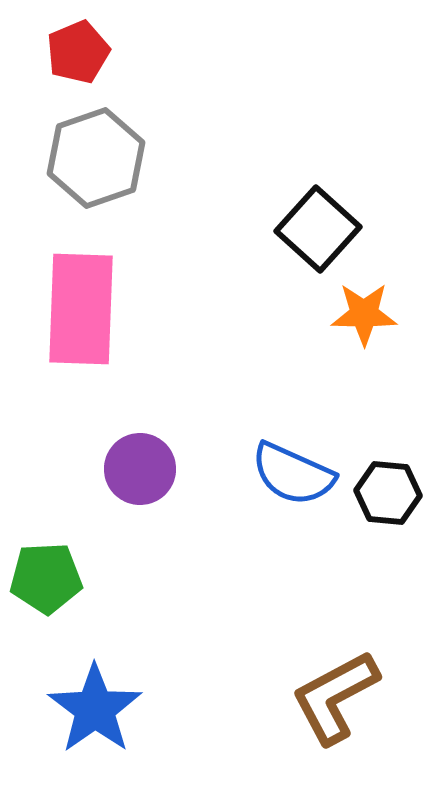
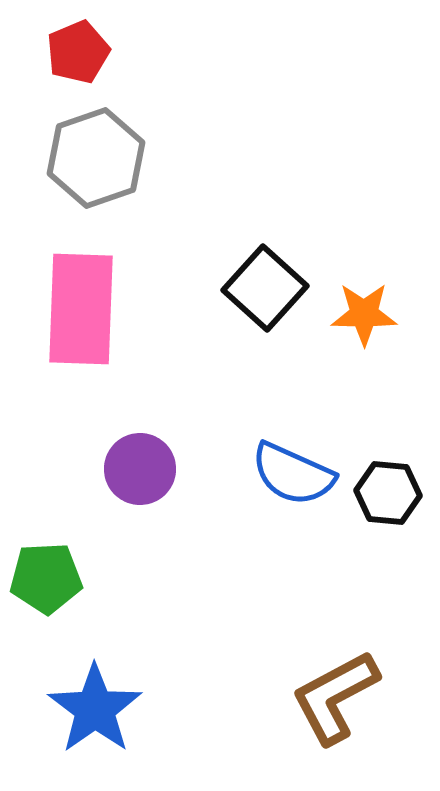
black square: moved 53 px left, 59 px down
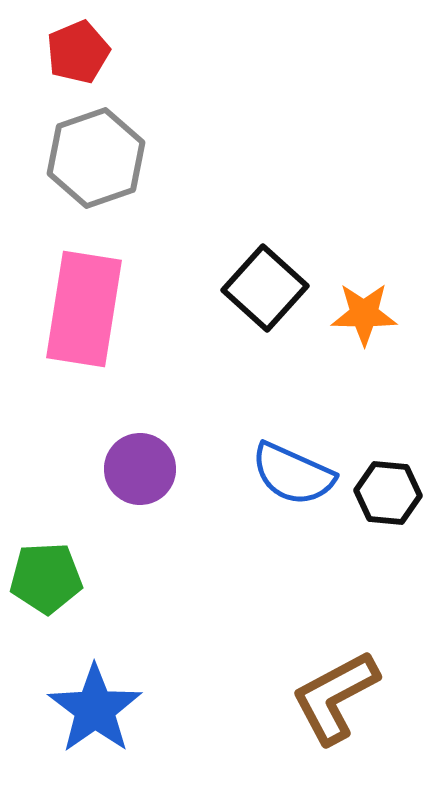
pink rectangle: moved 3 px right; rotated 7 degrees clockwise
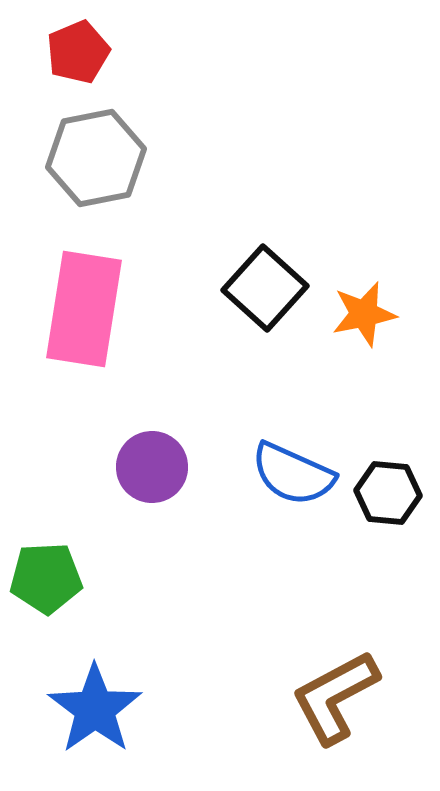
gray hexagon: rotated 8 degrees clockwise
orange star: rotated 12 degrees counterclockwise
purple circle: moved 12 px right, 2 px up
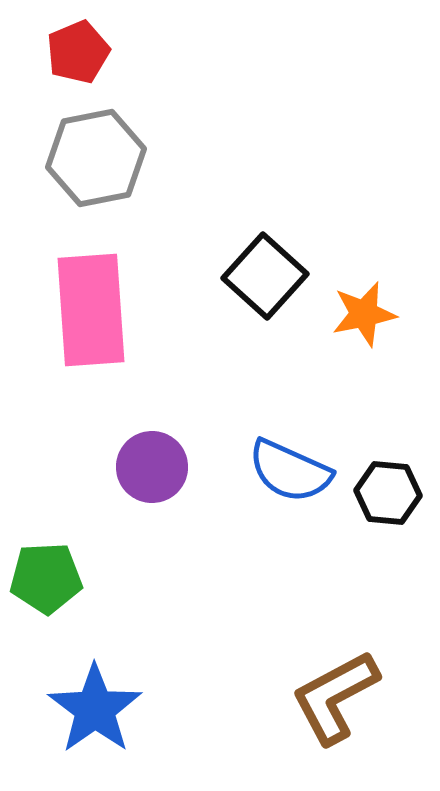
black square: moved 12 px up
pink rectangle: moved 7 px right, 1 px down; rotated 13 degrees counterclockwise
blue semicircle: moved 3 px left, 3 px up
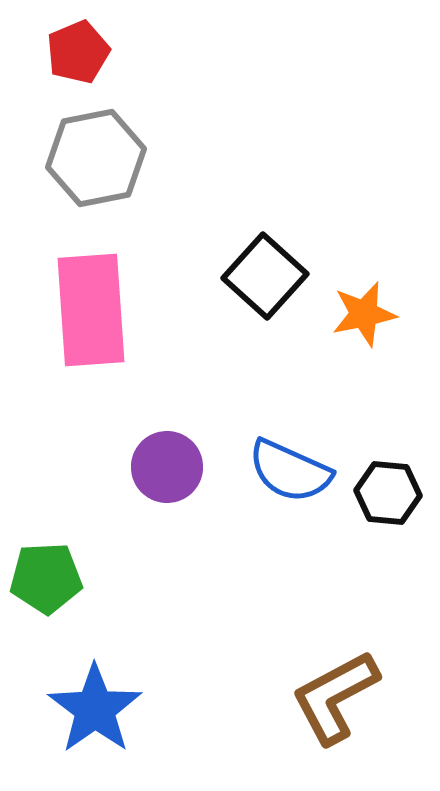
purple circle: moved 15 px right
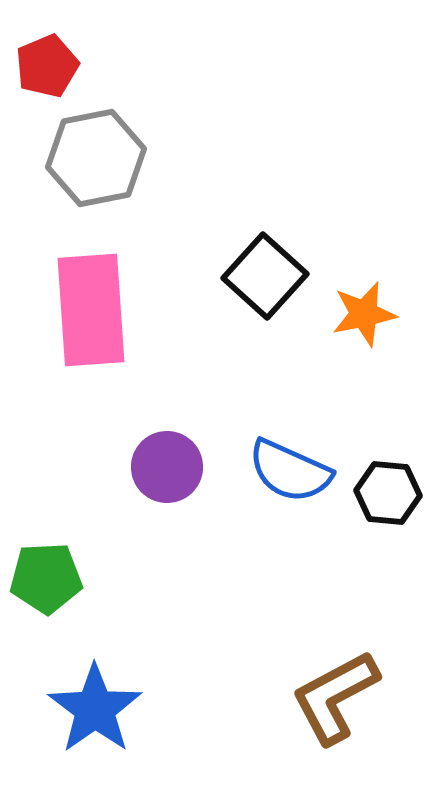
red pentagon: moved 31 px left, 14 px down
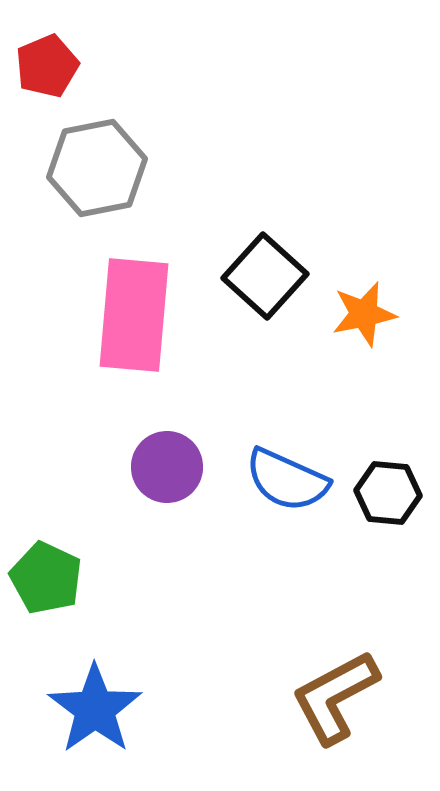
gray hexagon: moved 1 px right, 10 px down
pink rectangle: moved 43 px right, 5 px down; rotated 9 degrees clockwise
blue semicircle: moved 3 px left, 9 px down
green pentagon: rotated 28 degrees clockwise
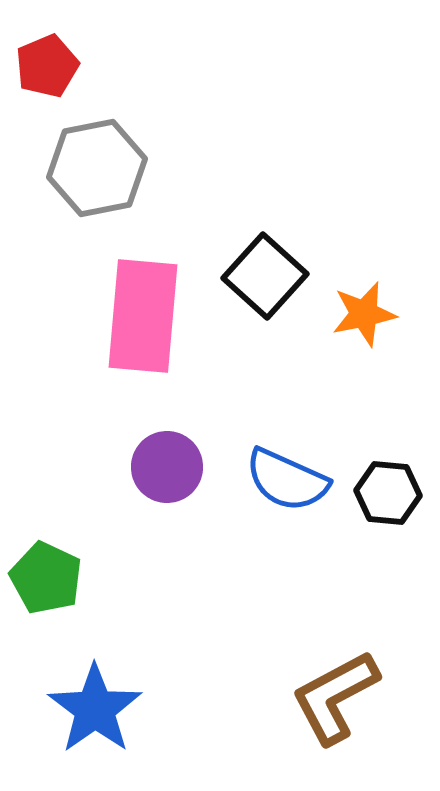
pink rectangle: moved 9 px right, 1 px down
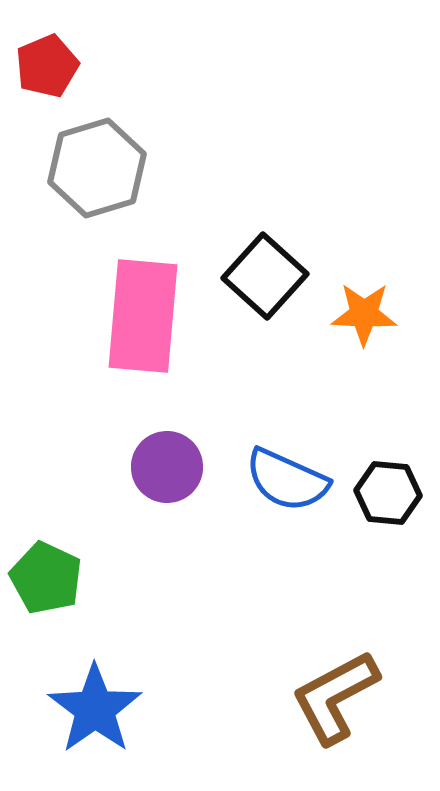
gray hexagon: rotated 6 degrees counterclockwise
orange star: rotated 14 degrees clockwise
